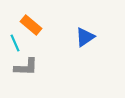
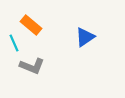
cyan line: moved 1 px left
gray L-shape: moved 6 px right, 1 px up; rotated 20 degrees clockwise
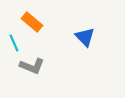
orange rectangle: moved 1 px right, 3 px up
blue triangle: rotated 40 degrees counterclockwise
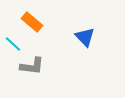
cyan line: moved 1 px left, 1 px down; rotated 24 degrees counterclockwise
gray L-shape: rotated 15 degrees counterclockwise
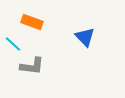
orange rectangle: rotated 20 degrees counterclockwise
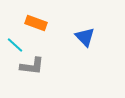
orange rectangle: moved 4 px right, 1 px down
cyan line: moved 2 px right, 1 px down
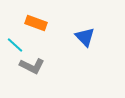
gray L-shape: rotated 20 degrees clockwise
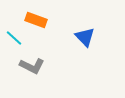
orange rectangle: moved 3 px up
cyan line: moved 1 px left, 7 px up
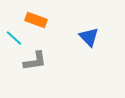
blue triangle: moved 4 px right
gray L-shape: moved 3 px right, 5 px up; rotated 35 degrees counterclockwise
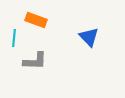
cyan line: rotated 54 degrees clockwise
gray L-shape: rotated 10 degrees clockwise
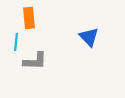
orange rectangle: moved 7 px left, 2 px up; rotated 65 degrees clockwise
cyan line: moved 2 px right, 4 px down
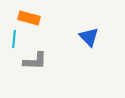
orange rectangle: rotated 70 degrees counterclockwise
cyan line: moved 2 px left, 3 px up
